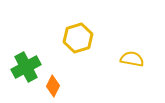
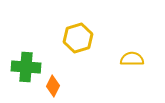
yellow semicircle: rotated 10 degrees counterclockwise
green cross: rotated 32 degrees clockwise
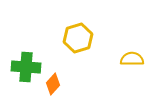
orange diamond: moved 2 px up; rotated 15 degrees clockwise
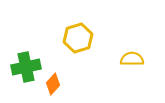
green cross: rotated 16 degrees counterclockwise
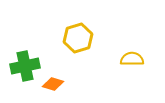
green cross: moved 1 px left, 1 px up
orange diamond: rotated 65 degrees clockwise
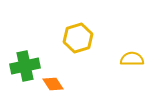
orange diamond: rotated 40 degrees clockwise
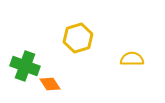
green cross: rotated 32 degrees clockwise
orange diamond: moved 3 px left
